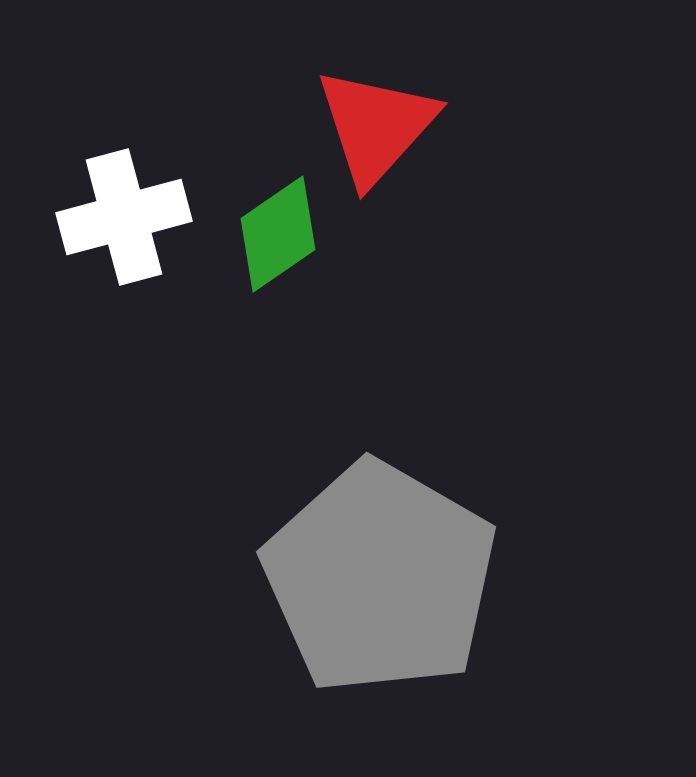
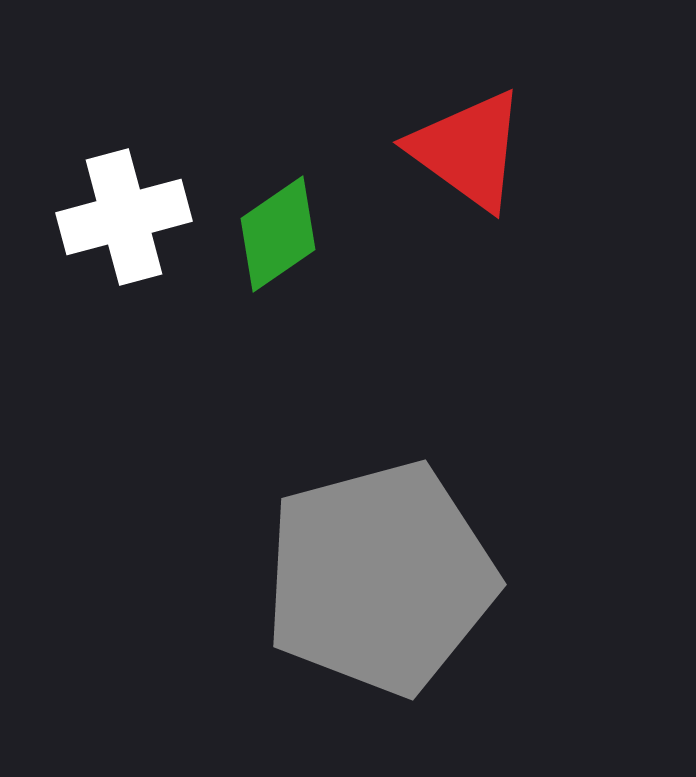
red triangle: moved 92 px right, 24 px down; rotated 36 degrees counterclockwise
gray pentagon: rotated 27 degrees clockwise
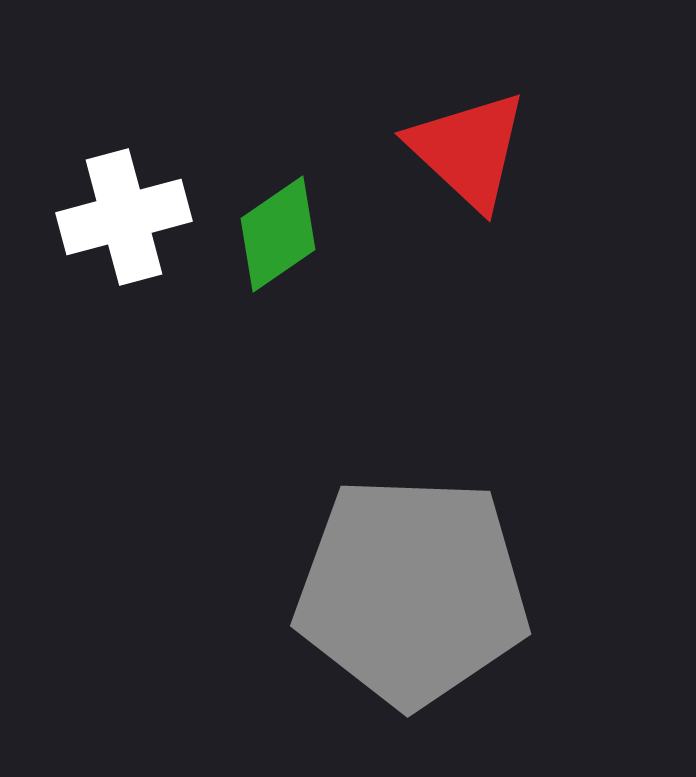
red triangle: rotated 7 degrees clockwise
gray pentagon: moved 32 px right, 13 px down; rotated 17 degrees clockwise
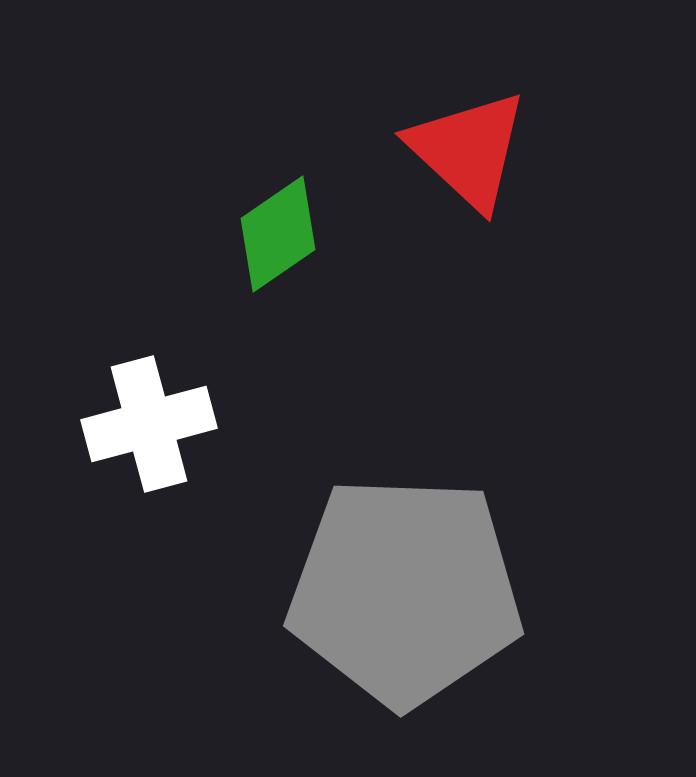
white cross: moved 25 px right, 207 px down
gray pentagon: moved 7 px left
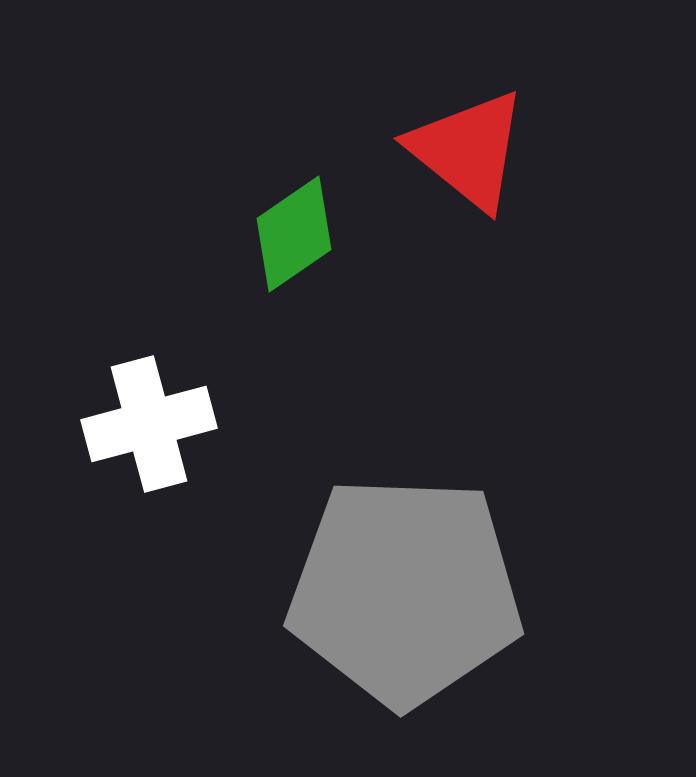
red triangle: rotated 4 degrees counterclockwise
green diamond: moved 16 px right
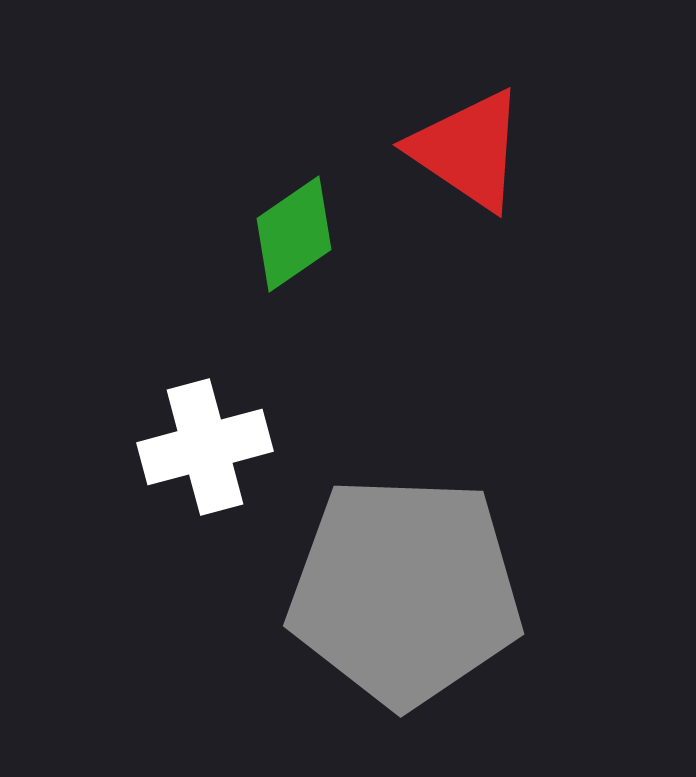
red triangle: rotated 5 degrees counterclockwise
white cross: moved 56 px right, 23 px down
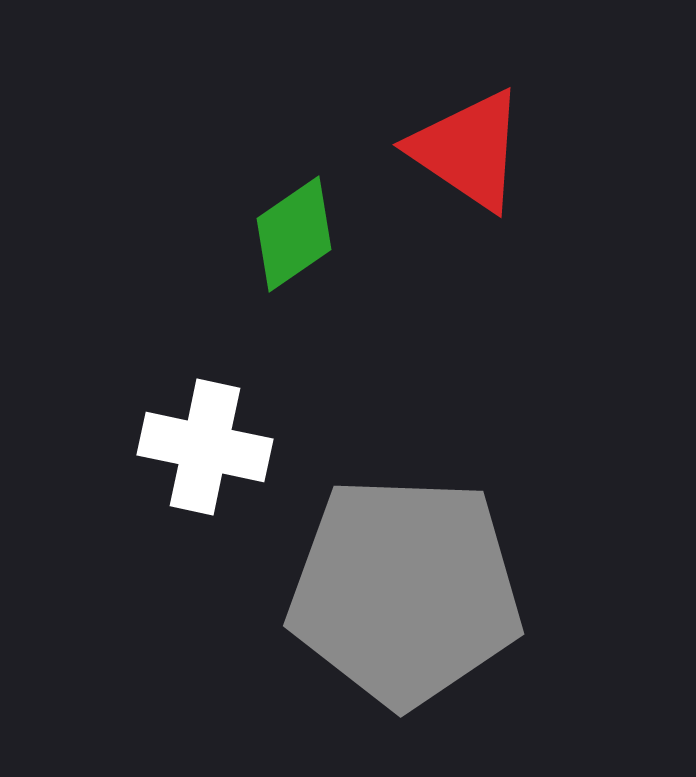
white cross: rotated 27 degrees clockwise
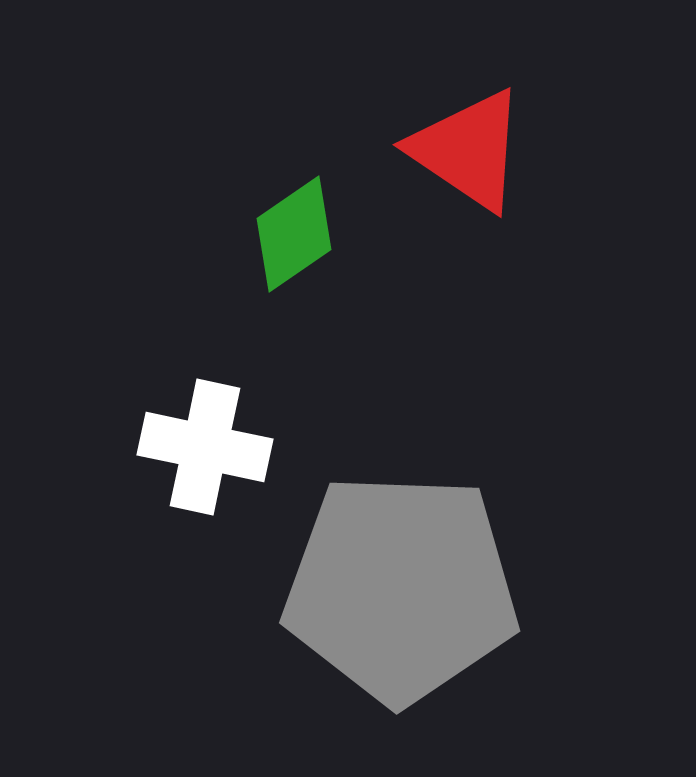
gray pentagon: moved 4 px left, 3 px up
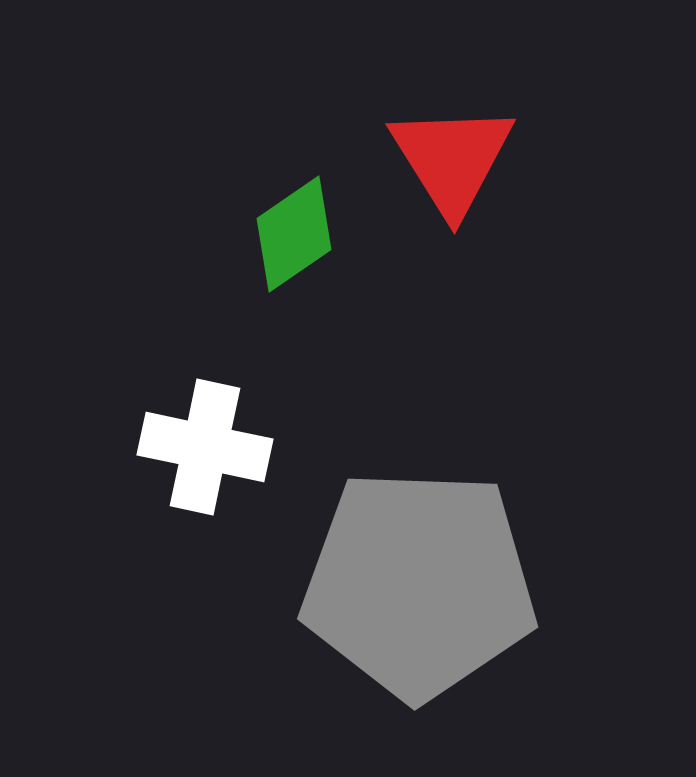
red triangle: moved 16 px left, 9 px down; rotated 24 degrees clockwise
gray pentagon: moved 18 px right, 4 px up
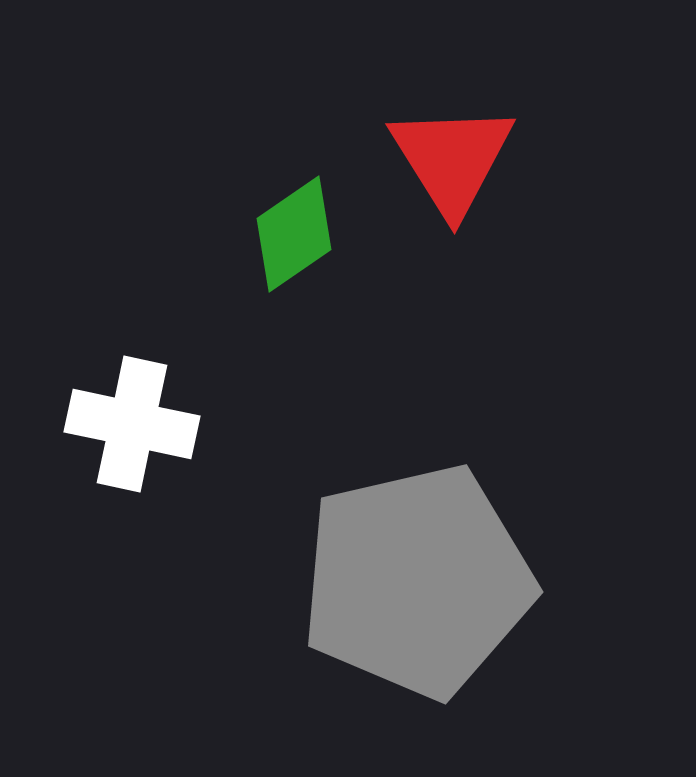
white cross: moved 73 px left, 23 px up
gray pentagon: moved 2 px left, 3 px up; rotated 15 degrees counterclockwise
